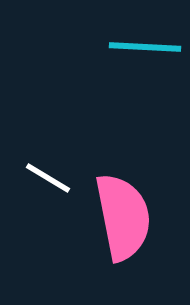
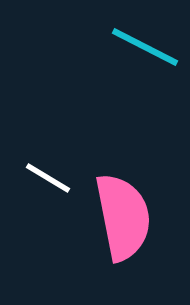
cyan line: rotated 24 degrees clockwise
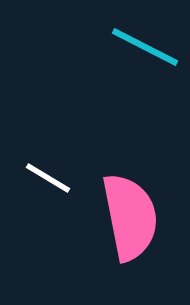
pink semicircle: moved 7 px right
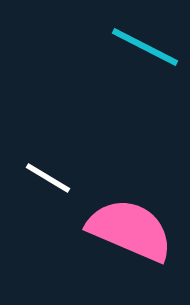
pink semicircle: moved 13 px down; rotated 56 degrees counterclockwise
